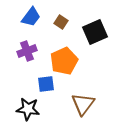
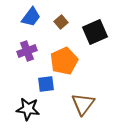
brown square: rotated 16 degrees clockwise
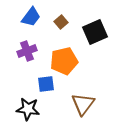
orange pentagon: rotated 12 degrees clockwise
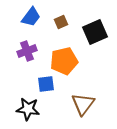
brown square: rotated 16 degrees clockwise
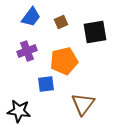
black square: rotated 15 degrees clockwise
black star: moved 9 px left, 2 px down
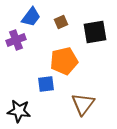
purple cross: moved 11 px left, 11 px up
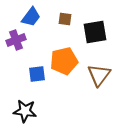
brown square: moved 4 px right, 3 px up; rotated 32 degrees clockwise
blue square: moved 9 px left, 10 px up
brown triangle: moved 16 px right, 29 px up
black star: moved 6 px right
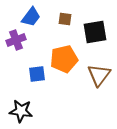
orange pentagon: moved 2 px up
black star: moved 4 px left
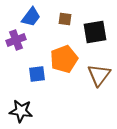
orange pentagon: rotated 8 degrees counterclockwise
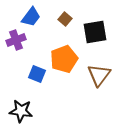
brown square: rotated 32 degrees clockwise
blue square: rotated 30 degrees clockwise
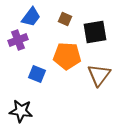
brown square: rotated 16 degrees counterclockwise
purple cross: moved 2 px right
orange pentagon: moved 3 px right, 3 px up; rotated 24 degrees clockwise
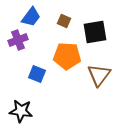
brown square: moved 1 px left, 2 px down
